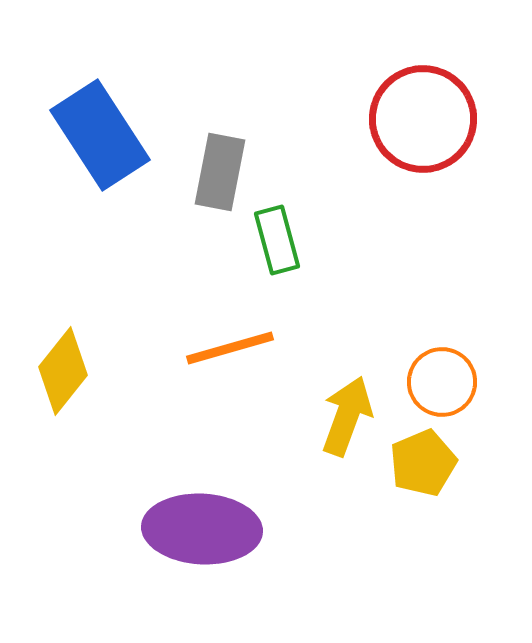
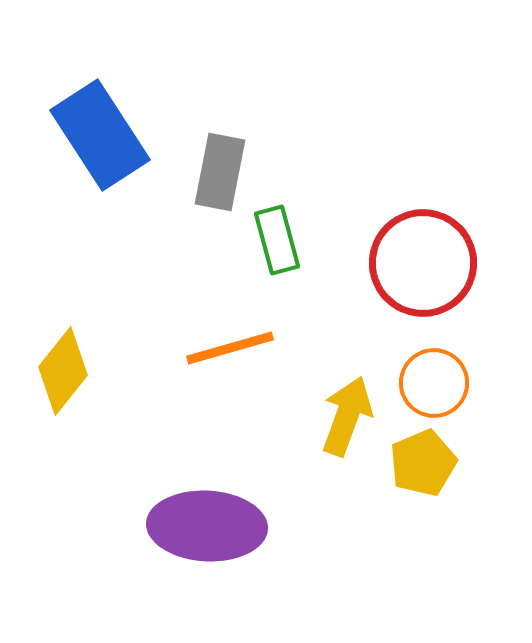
red circle: moved 144 px down
orange circle: moved 8 px left, 1 px down
purple ellipse: moved 5 px right, 3 px up
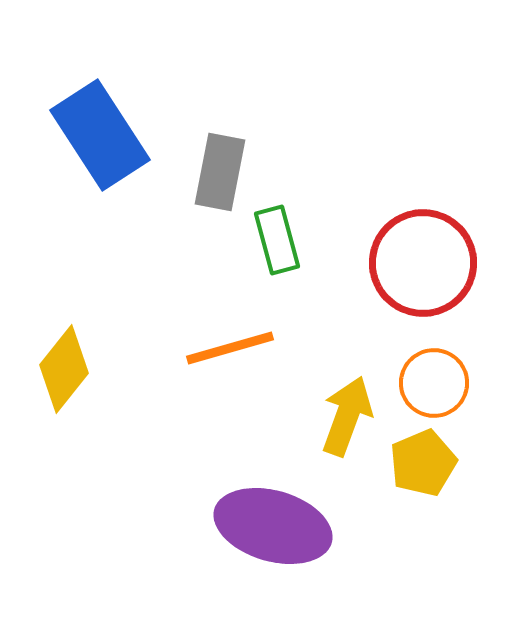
yellow diamond: moved 1 px right, 2 px up
purple ellipse: moved 66 px right; rotated 13 degrees clockwise
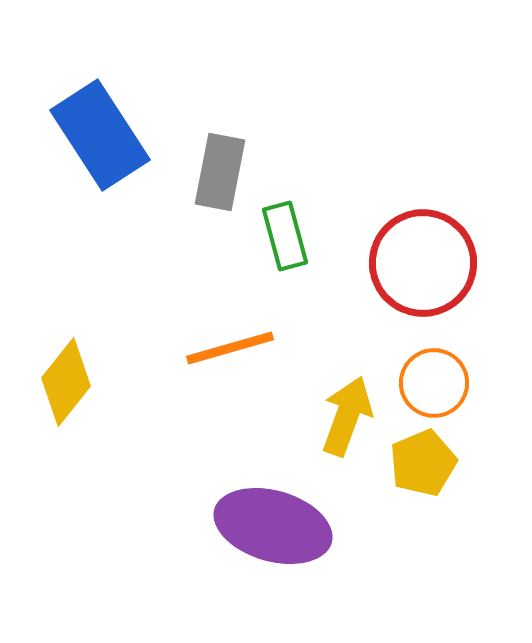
green rectangle: moved 8 px right, 4 px up
yellow diamond: moved 2 px right, 13 px down
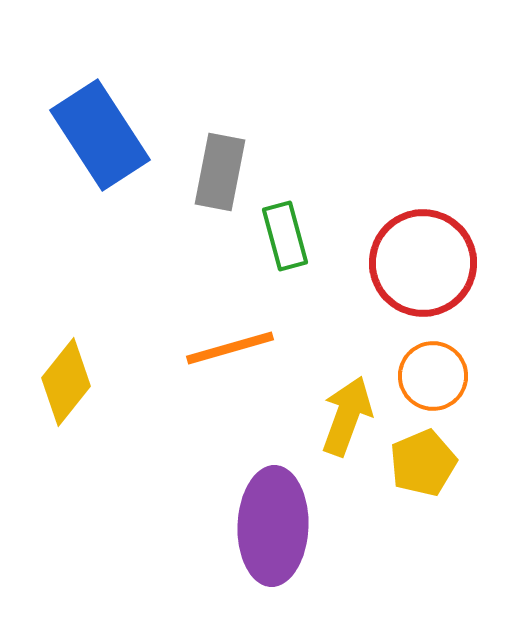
orange circle: moved 1 px left, 7 px up
purple ellipse: rotated 76 degrees clockwise
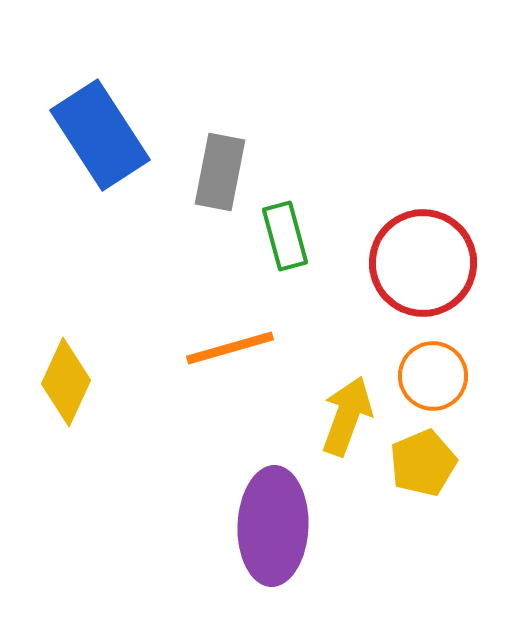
yellow diamond: rotated 14 degrees counterclockwise
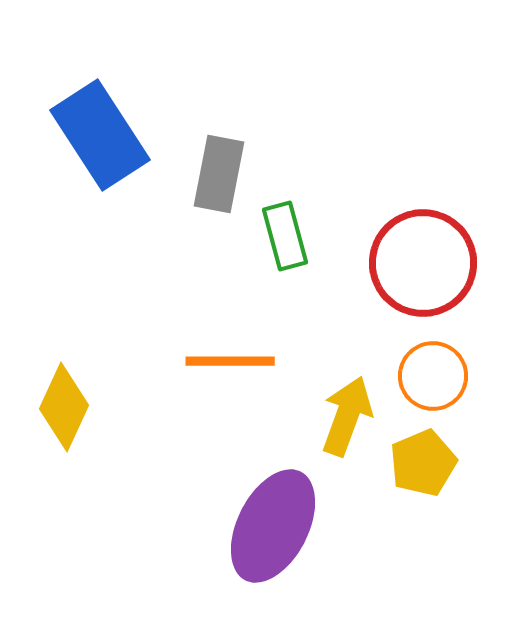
gray rectangle: moved 1 px left, 2 px down
orange line: moved 13 px down; rotated 16 degrees clockwise
yellow diamond: moved 2 px left, 25 px down
purple ellipse: rotated 25 degrees clockwise
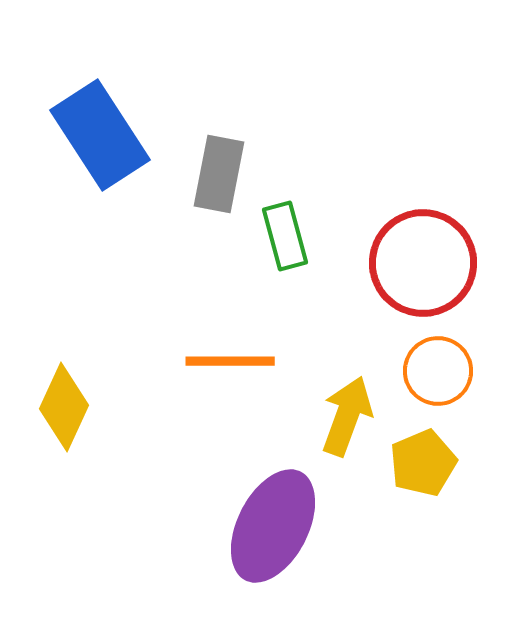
orange circle: moved 5 px right, 5 px up
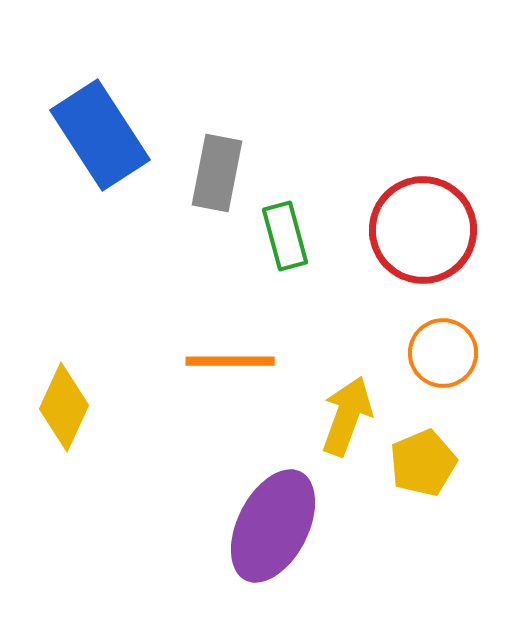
gray rectangle: moved 2 px left, 1 px up
red circle: moved 33 px up
orange circle: moved 5 px right, 18 px up
